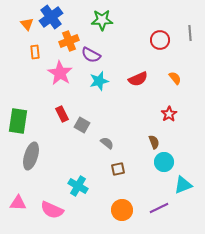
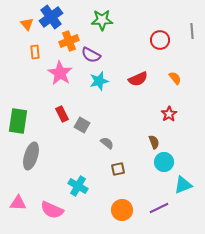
gray line: moved 2 px right, 2 px up
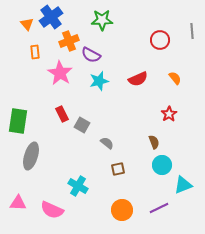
cyan circle: moved 2 px left, 3 px down
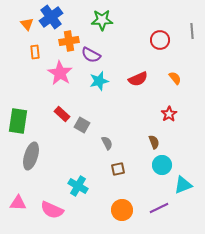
orange cross: rotated 12 degrees clockwise
red rectangle: rotated 21 degrees counterclockwise
gray semicircle: rotated 24 degrees clockwise
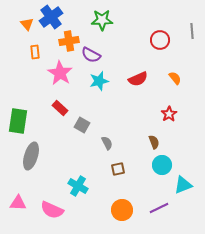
red rectangle: moved 2 px left, 6 px up
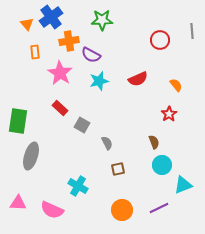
orange semicircle: moved 1 px right, 7 px down
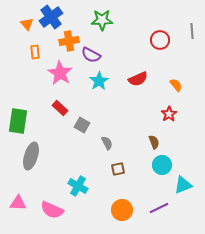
cyan star: rotated 18 degrees counterclockwise
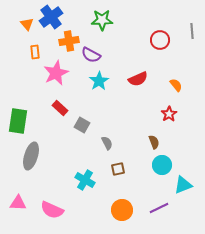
pink star: moved 4 px left; rotated 15 degrees clockwise
cyan cross: moved 7 px right, 6 px up
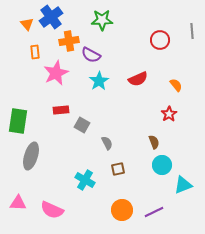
red rectangle: moved 1 px right, 2 px down; rotated 49 degrees counterclockwise
purple line: moved 5 px left, 4 px down
